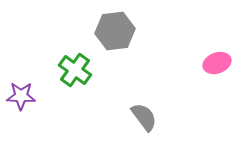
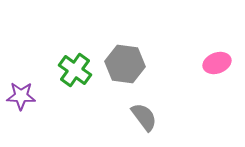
gray hexagon: moved 10 px right, 33 px down; rotated 15 degrees clockwise
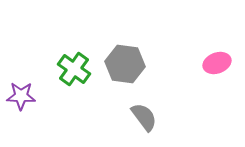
green cross: moved 1 px left, 1 px up
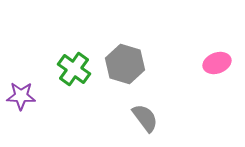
gray hexagon: rotated 9 degrees clockwise
gray semicircle: moved 1 px right, 1 px down
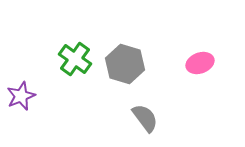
pink ellipse: moved 17 px left
green cross: moved 1 px right, 10 px up
purple star: rotated 24 degrees counterclockwise
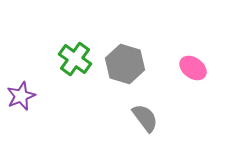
pink ellipse: moved 7 px left, 5 px down; rotated 56 degrees clockwise
